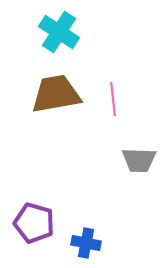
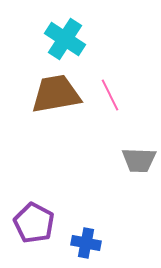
cyan cross: moved 6 px right, 7 px down
pink line: moved 3 px left, 4 px up; rotated 20 degrees counterclockwise
purple pentagon: rotated 12 degrees clockwise
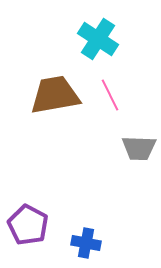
cyan cross: moved 33 px right
brown trapezoid: moved 1 px left, 1 px down
gray trapezoid: moved 12 px up
purple pentagon: moved 6 px left, 2 px down
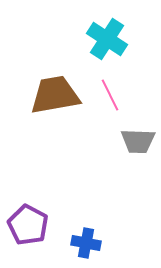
cyan cross: moved 9 px right
gray trapezoid: moved 1 px left, 7 px up
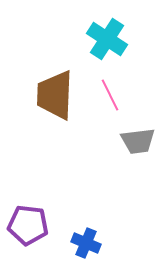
brown trapezoid: rotated 78 degrees counterclockwise
gray trapezoid: rotated 9 degrees counterclockwise
purple pentagon: rotated 21 degrees counterclockwise
blue cross: rotated 12 degrees clockwise
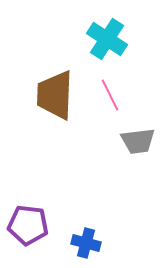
blue cross: rotated 8 degrees counterclockwise
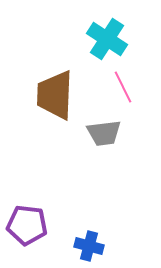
pink line: moved 13 px right, 8 px up
gray trapezoid: moved 34 px left, 8 px up
purple pentagon: moved 1 px left
blue cross: moved 3 px right, 3 px down
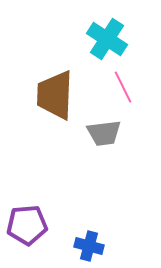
purple pentagon: rotated 12 degrees counterclockwise
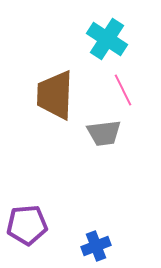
pink line: moved 3 px down
blue cross: moved 7 px right; rotated 36 degrees counterclockwise
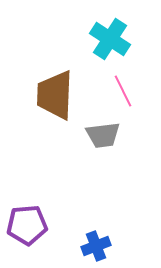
cyan cross: moved 3 px right
pink line: moved 1 px down
gray trapezoid: moved 1 px left, 2 px down
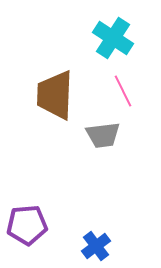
cyan cross: moved 3 px right, 1 px up
blue cross: rotated 16 degrees counterclockwise
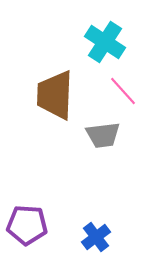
cyan cross: moved 8 px left, 4 px down
pink line: rotated 16 degrees counterclockwise
purple pentagon: rotated 9 degrees clockwise
blue cross: moved 9 px up
